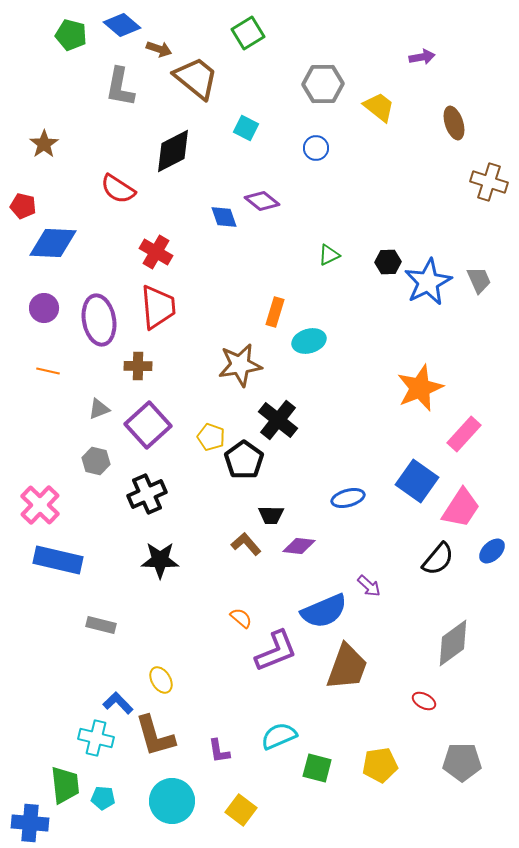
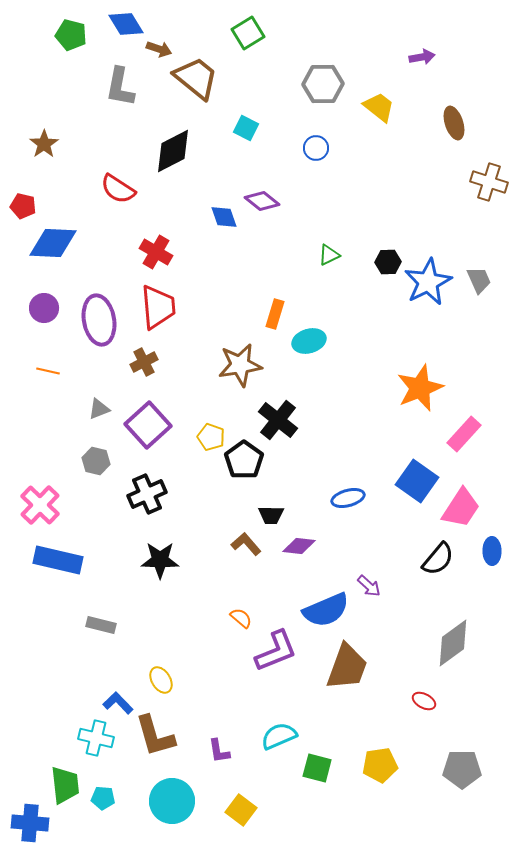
blue diamond at (122, 25): moved 4 px right, 1 px up; rotated 18 degrees clockwise
orange rectangle at (275, 312): moved 2 px down
brown cross at (138, 366): moved 6 px right, 4 px up; rotated 28 degrees counterclockwise
blue ellipse at (492, 551): rotated 48 degrees counterclockwise
blue semicircle at (324, 611): moved 2 px right, 1 px up
gray pentagon at (462, 762): moved 7 px down
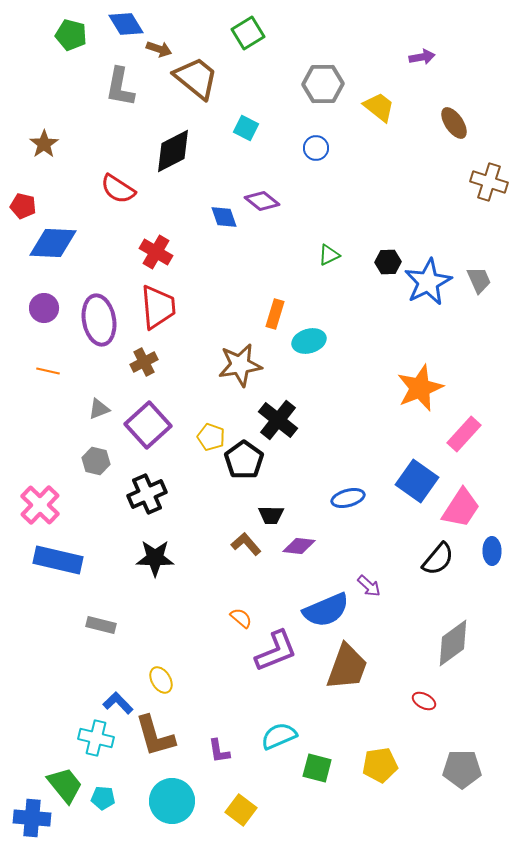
brown ellipse at (454, 123): rotated 16 degrees counterclockwise
black star at (160, 560): moved 5 px left, 2 px up
green trapezoid at (65, 785): rotated 33 degrees counterclockwise
blue cross at (30, 823): moved 2 px right, 5 px up
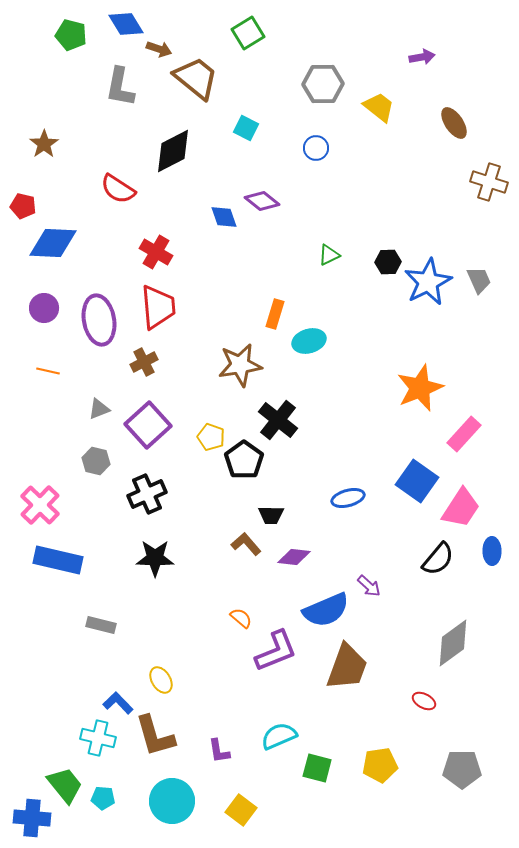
purple diamond at (299, 546): moved 5 px left, 11 px down
cyan cross at (96, 738): moved 2 px right
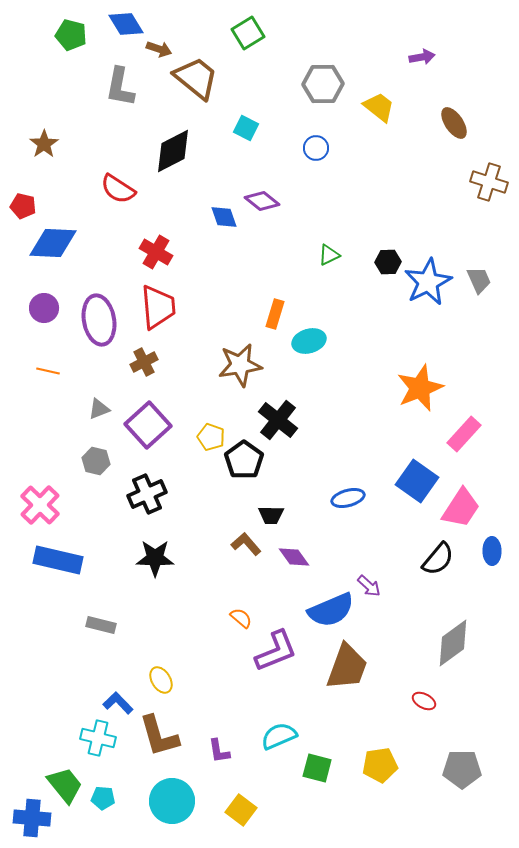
purple diamond at (294, 557): rotated 48 degrees clockwise
blue semicircle at (326, 610): moved 5 px right
brown L-shape at (155, 736): moved 4 px right
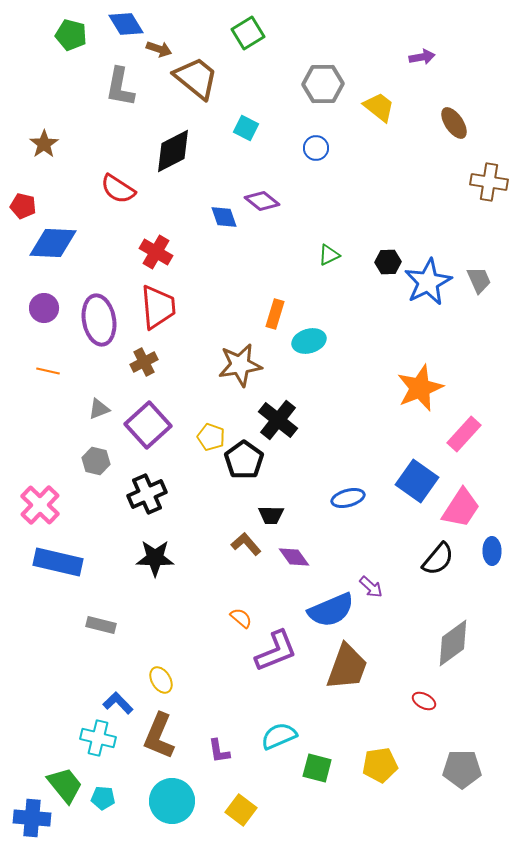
brown cross at (489, 182): rotated 9 degrees counterclockwise
blue rectangle at (58, 560): moved 2 px down
purple arrow at (369, 586): moved 2 px right, 1 px down
brown L-shape at (159, 736): rotated 39 degrees clockwise
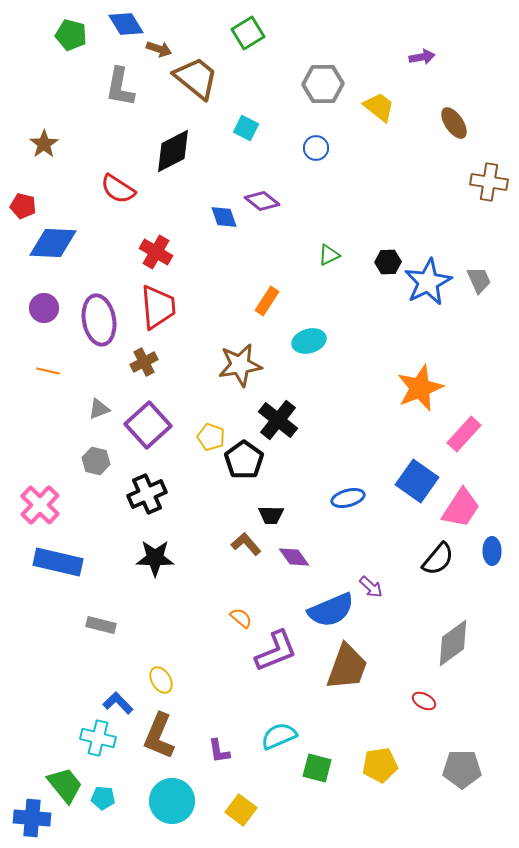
orange rectangle at (275, 314): moved 8 px left, 13 px up; rotated 16 degrees clockwise
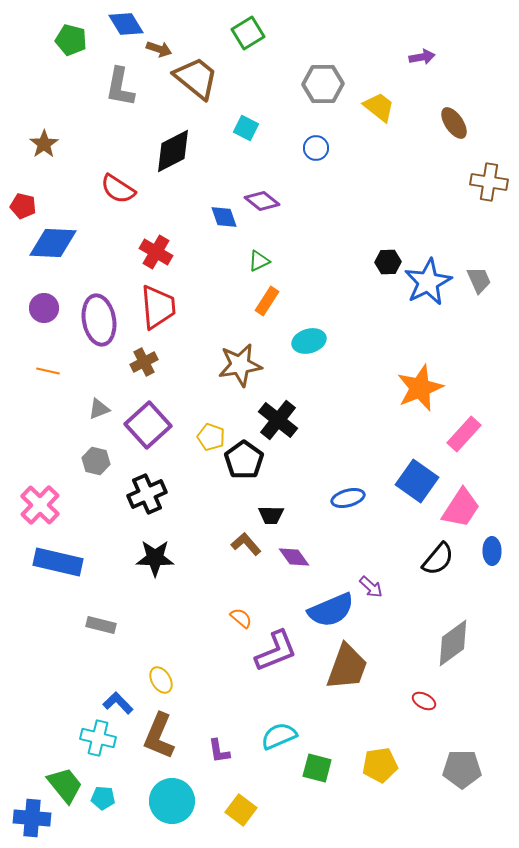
green pentagon at (71, 35): moved 5 px down
green triangle at (329, 255): moved 70 px left, 6 px down
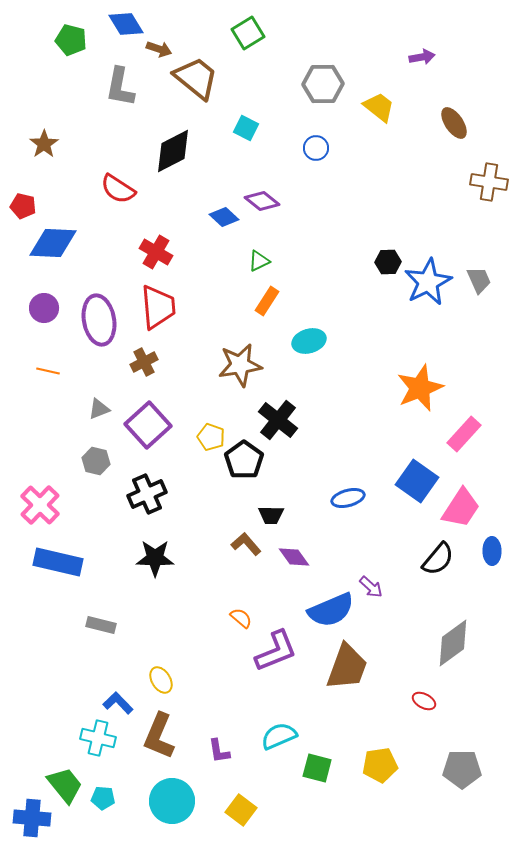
blue diamond at (224, 217): rotated 28 degrees counterclockwise
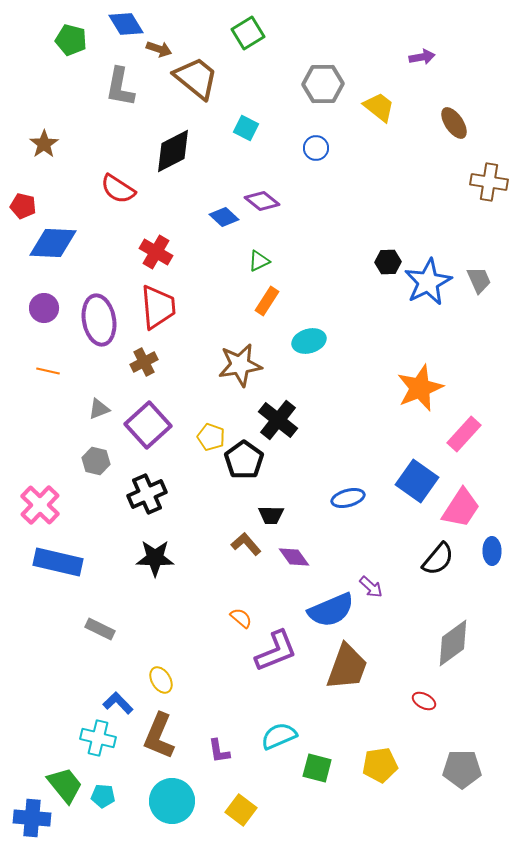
gray rectangle at (101, 625): moved 1 px left, 4 px down; rotated 12 degrees clockwise
cyan pentagon at (103, 798): moved 2 px up
